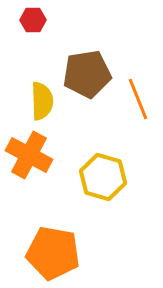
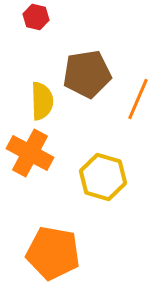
red hexagon: moved 3 px right, 3 px up; rotated 15 degrees clockwise
orange line: rotated 45 degrees clockwise
orange cross: moved 1 px right, 2 px up
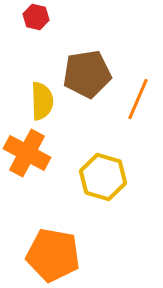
orange cross: moved 3 px left
orange pentagon: moved 2 px down
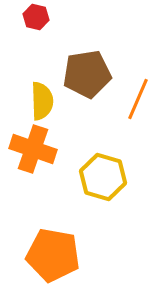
orange cross: moved 6 px right, 4 px up; rotated 9 degrees counterclockwise
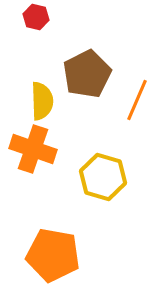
brown pentagon: rotated 18 degrees counterclockwise
orange line: moved 1 px left, 1 px down
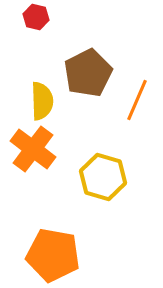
brown pentagon: moved 1 px right, 1 px up
orange cross: rotated 18 degrees clockwise
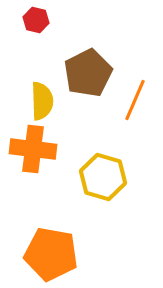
red hexagon: moved 3 px down
orange line: moved 2 px left
orange cross: rotated 30 degrees counterclockwise
orange pentagon: moved 2 px left, 1 px up
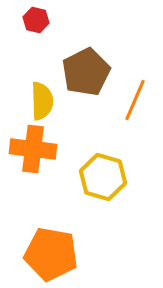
brown pentagon: moved 2 px left, 1 px up
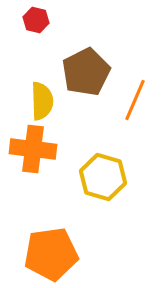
orange pentagon: rotated 18 degrees counterclockwise
